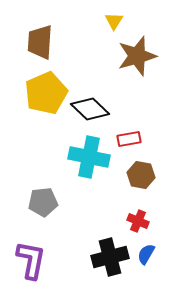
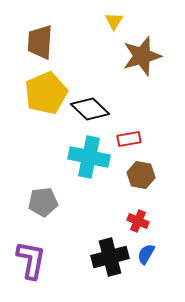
brown star: moved 5 px right
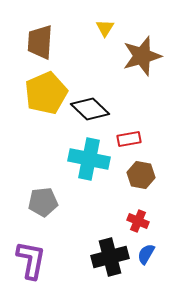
yellow triangle: moved 9 px left, 7 px down
cyan cross: moved 2 px down
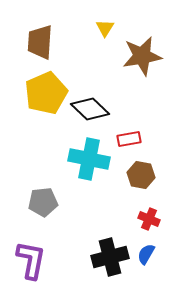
brown star: rotated 6 degrees clockwise
red cross: moved 11 px right, 2 px up
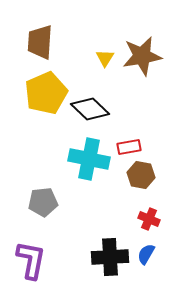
yellow triangle: moved 30 px down
red rectangle: moved 8 px down
black cross: rotated 12 degrees clockwise
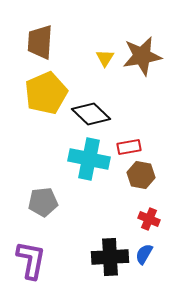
black diamond: moved 1 px right, 5 px down
blue semicircle: moved 2 px left
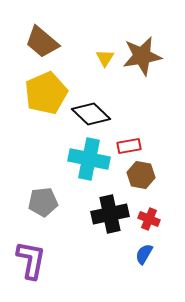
brown trapezoid: moved 2 px right; rotated 54 degrees counterclockwise
red rectangle: moved 1 px up
black cross: moved 43 px up; rotated 9 degrees counterclockwise
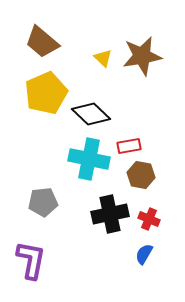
yellow triangle: moved 2 px left; rotated 18 degrees counterclockwise
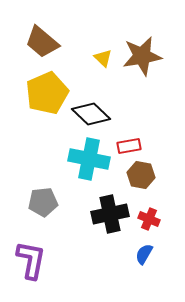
yellow pentagon: moved 1 px right
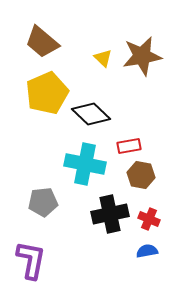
cyan cross: moved 4 px left, 5 px down
blue semicircle: moved 3 px right, 3 px up; rotated 50 degrees clockwise
